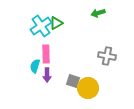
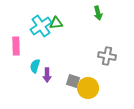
green arrow: rotated 88 degrees counterclockwise
green triangle: rotated 24 degrees clockwise
pink rectangle: moved 30 px left, 8 px up
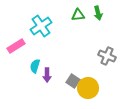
green triangle: moved 22 px right, 8 px up
pink rectangle: rotated 60 degrees clockwise
gray cross: rotated 12 degrees clockwise
gray square: rotated 16 degrees clockwise
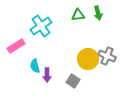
cyan semicircle: rotated 32 degrees counterclockwise
yellow circle: moved 29 px up
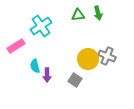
gray square: moved 2 px right, 1 px up
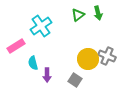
green triangle: rotated 32 degrees counterclockwise
cyan semicircle: moved 2 px left, 3 px up
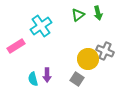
gray cross: moved 2 px left, 5 px up
cyan semicircle: moved 16 px down
gray square: moved 2 px right, 1 px up
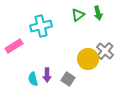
cyan cross: rotated 20 degrees clockwise
pink rectangle: moved 2 px left
gray cross: rotated 18 degrees clockwise
gray square: moved 9 px left
